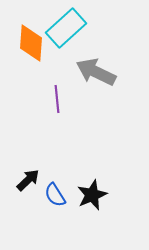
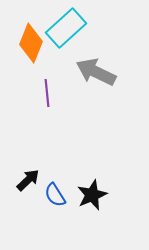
orange diamond: rotated 18 degrees clockwise
purple line: moved 10 px left, 6 px up
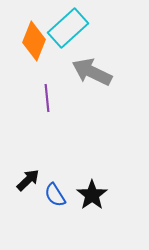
cyan rectangle: moved 2 px right
orange diamond: moved 3 px right, 2 px up
gray arrow: moved 4 px left
purple line: moved 5 px down
black star: rotated 12 degrees counterclockwise
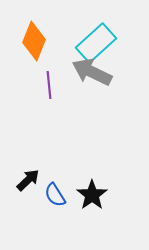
cyan rectangle: moved 28 px right, 15 px down
purple line: moved 2 px right, 13 px up
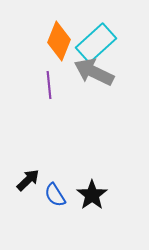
orange diamond: moved 25 px right
gray arrow: moved 2 px right
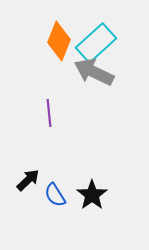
purple line: moved 28 px down
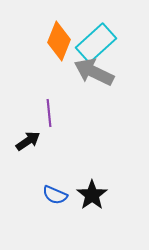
black arrow: moved 39 px up; rotated 10 degrees clockwise
blue semicircle: rotated 35 degrees counterclockwise
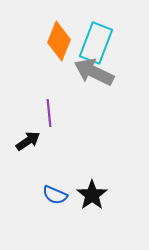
cyan rectangle: rotated 27 degrees counterclockwise
